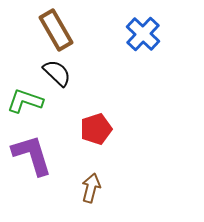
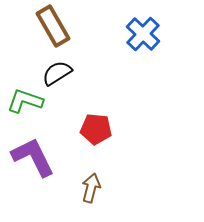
brown rectangle: moved 3 px left, 4 px up
black semicircle: rotated 76 degrees counterclockwise
red pentagon: rotated 24 degrees clockwise
purple L-shape: moved 1 px right, 2 px down; rotated 9 degrees counterclockwise
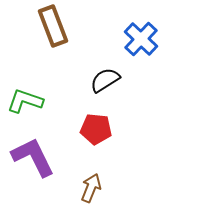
brown rectangle: rotated 9 degrees clockwise
blue cross: moved 2 px left, 5 px down
black semicircle: moved 48 px right, 7 px down
brown arrow: rotated 8 degrees clockwise
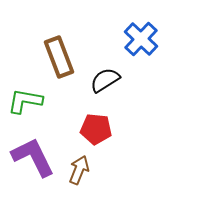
brown rectangle: moved 6 px right, 31 px down
green L-shape: rotated 9 degrees counterclockwise
brown arrow: moved 12 px left, 18 px up
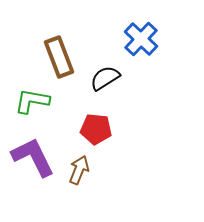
black semicircle: moved 2 px up
green L-shape: moved 7 px right
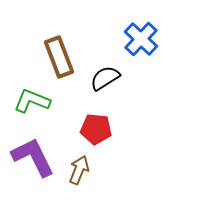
green L-shape: rotated 12 degrees clockwise
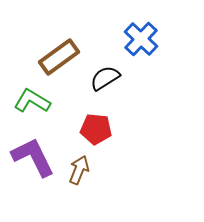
brown rectangle: rotated 75 degrees clockwise
green L-shape: rotated 9 degrees clockwise
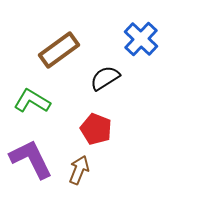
brown rectangle: moved 7 px up
red pentagon: rotated 16 degrees clockwise
purple L-shape: moved 2 px left, 2 px down
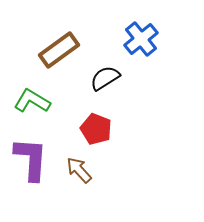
blue cross: rotated 8 degrees clockwise
purple L-shape: rotated 30 degrees clockwise
brown arrow: rotated 64 degrees counterclockwise
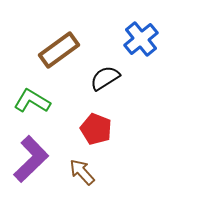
purple L-shape: rotated 42 degrees clockwise
brown arrow: moved 3 px right, 2 px down
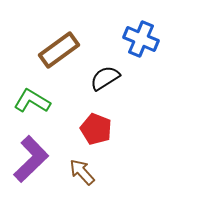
blue cross: rotated 28 degrees counterclockwise
